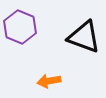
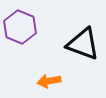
black triangle: moved 1 px left, 7 px down
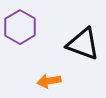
purple hexagon: rotated 8 degrees clockwise
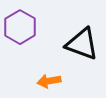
black triangle: moved 1 px left
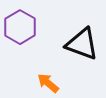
orange arrow: moved 1 px left, 2 px down; rotated 50 degrees clockwise
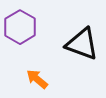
orange arrow: moved 11 px left, 4 px up
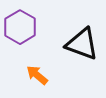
orange arrow: moved 4 px up
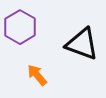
orange arrow: rotated 10 degrees clockwise
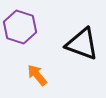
purple hexagon: rotated 12 degrees counterclockwise
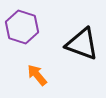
purple hexagon: moved 2 px right
